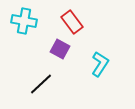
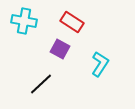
red rectangle: rotated 20 degrees counterclockwise
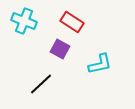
cyan cross: rotated 10 degrees clockwise
cyan L-shape: rotated 45 degrees clockwise
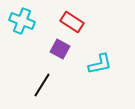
cyan cross: moved 2 px left
black line: moved 1 px right, 1 px down; rotated 15 degrees counterclockwise
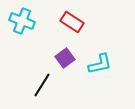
purple square: moved 5 px right, 9 px down; rotated 24 degrees clockwise
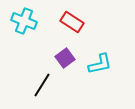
cyan cross: moved 2 px right
